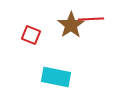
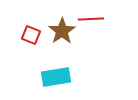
brown star: moved 9 px left, 6 px down
cyan rectangle: rotated 20 degrees counterclockwise
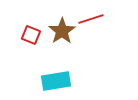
red line: rotated 15 degrees counterclockwise
cyan rectangle: moved 4 px down
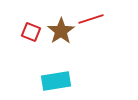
brown star: moved 1 px left
red square: moved 3 px up
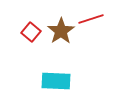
red square: rotated 18 degrees clockwise
cyan rectangle: rotated 12 degrees clockwise
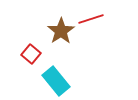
red square: moved 22 px down
cyan rectangle: rotated 48 degrees clockwise
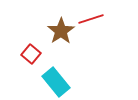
cyan rectangle: moved 1 px down
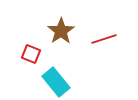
red line: moved 13 px right, 20 px down
red square: rotated 18 degrees counterclockwise
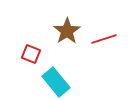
brown star: moved 6 px right
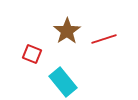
red square: moved 1 px right
cyan rectangle: moved 7 px right
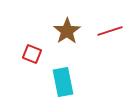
red line: moved 6 px right, 8 px up
cyan rectangle: rotated 28 degrees clockwise
